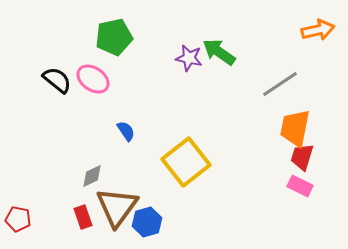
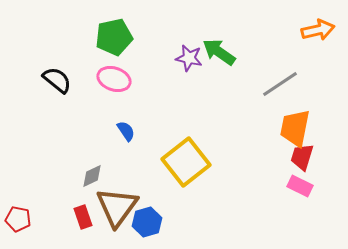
pink ellipse: moved 21 px right; rotated 16 degrees counterclockwise
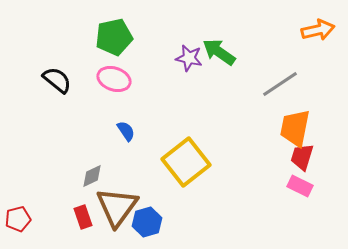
red pentagon: rotated 25 degrees counterclockwise
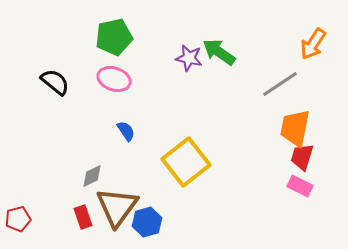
orange arrow: moved 5 px left, 14 px down; rotated 136 degrees clockwise
black semicircle: moved 2 px left, 2 px down
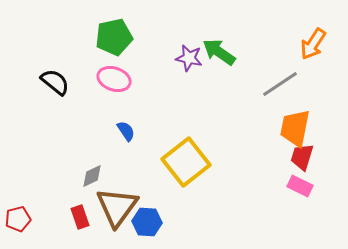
red rectangle: moved 3 px left
blue hexagon: rotated 20 degrees clockwise
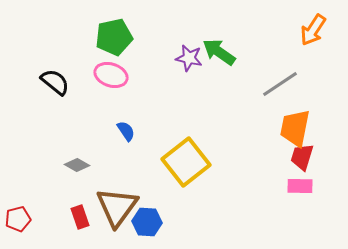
orange arrow: moved 14 px up
pink ellipse: moved 3 px left, 4 px up
gray diamond: moved 15 px left, 11 px up; rotated 55 degrees clockwise
pink rectangle: rotated 25 degrees counterclockwise
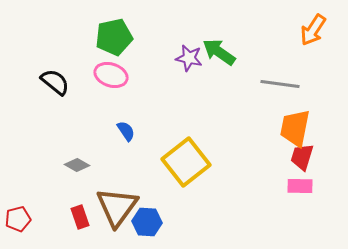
gray line: rotated 42 degrees clockwise
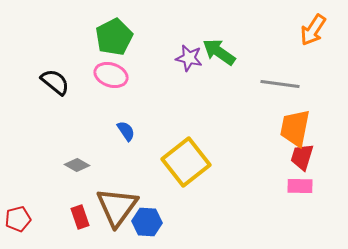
green pentagon: rotated 15 degrees counterclockwise
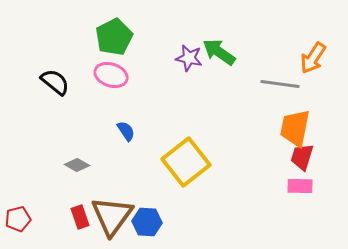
orange arrow: moved 28 px down
brown triangle: moved 5 px left, 9 px down
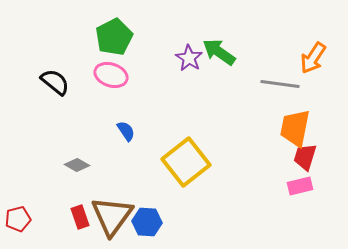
purple star: rotated 20 degrees clockwise
red trapezoid: moved 3 px right
pink rectangle: rotated 15 degrees counterclockwise
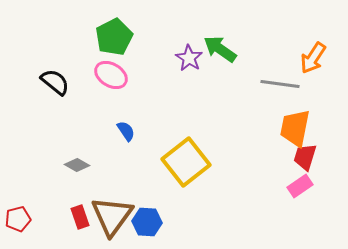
green arrow: moved 1 px right, 3 px up
pink ellipse: rotated 12 degrees clockwise
pink rectangle: rotated 20 degrees counterclockwise
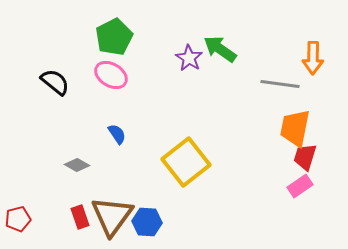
orange arrow: rotated 32 degrees counterclockwise
blue semicircle: moved 9 px left, 3 px down
